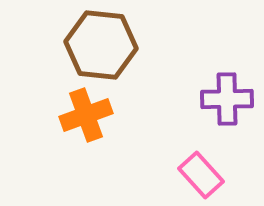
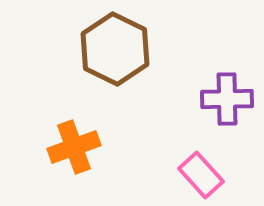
brown hexagon: moved 14 px right, 4 px down; rotated 20 degrees clockwise
orange cross: moved 12 px left, 32 px down
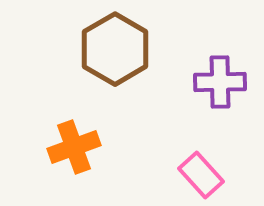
brown hexagon: rotated 4 degrees clockwise
purple cross: moved 7 px left, 17 px up
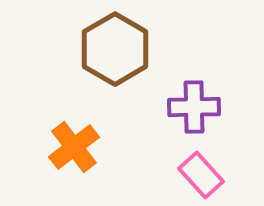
purple cross: moved 26 px left, 25 px down
orange cross: rotated 18 degrees counterclockwise
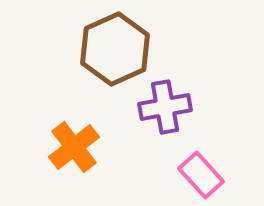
brown hexagon: rotated 6 degrees clockwise
purple cross: moved 29 px left; rotated 9 degrees counterclockwise
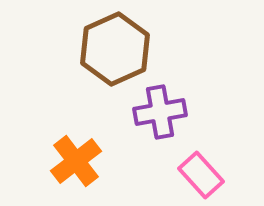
purple cross: moved 5 px left, 5 px down
orange cross: moved 2 px right, 14 px down
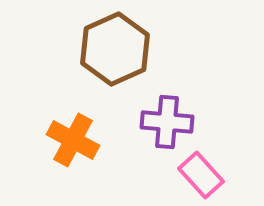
purple cross: moved 7 px right, 10 px down; rotated 15 degrees clockwise
orange cross: moved 3 px left, 21 px up; rotated 24 degrees counterclockwise
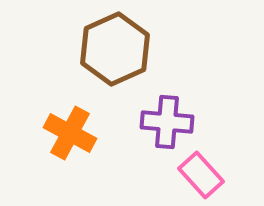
orange cross: moved 3 px left, 7 px up
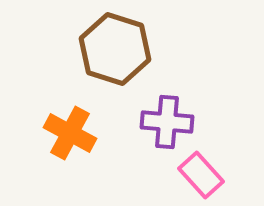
brown hexagon: rotated 18 degrees counterclockwise
